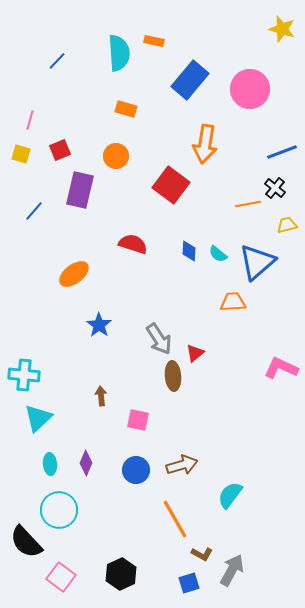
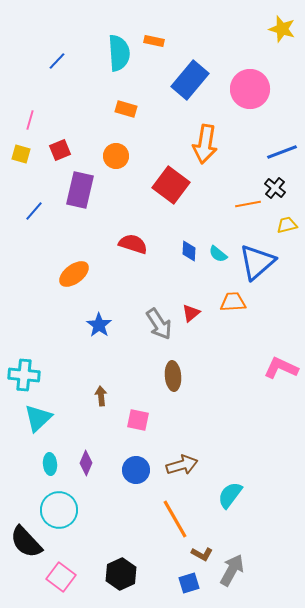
gray arrow at (159, 339): moved 15 px up
red triangle at (195, 353): moved 4 px left, 40 px up
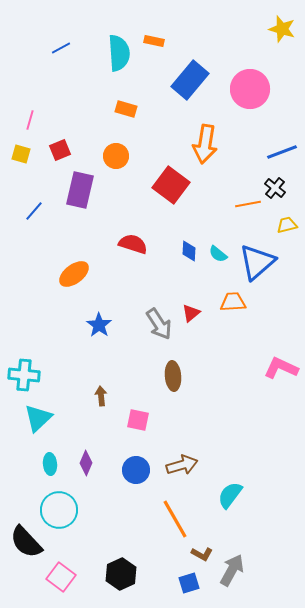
blue line at (57, 61): moved 4 px right, 13 px up; rotated 18 degrees clockwise
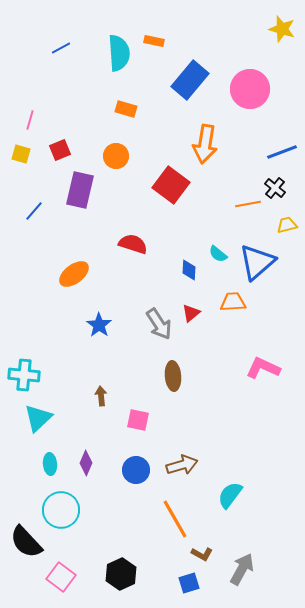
blue diamond at (189, 251): moved 19 px down
pink L-shape at (281, 368): moved 18 px left
cyan circle at (59, 510): moved 2 px right
gray arrow at (232, 570): moved 10 px right, 1 px up
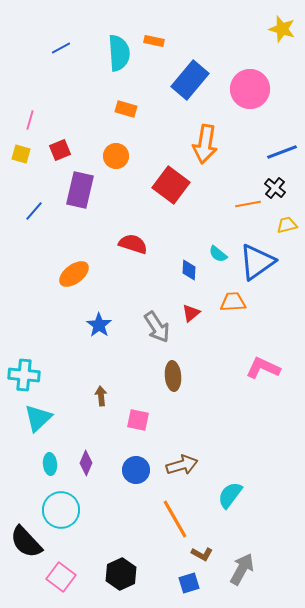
blue triangle at (257, 262): rotated 6 degrees clockwise
gray arrow at (159, 324): moved 2 px left, 3 px down
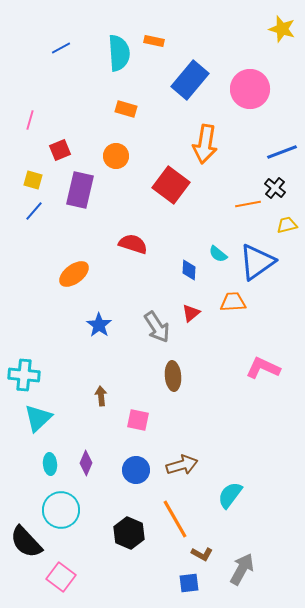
yellow square at (21, 154): moved 12 px right, 26 px down
black hexagon at (121, 574): moved 8 px right, 41 px up; rotated 12 degrees counterclockwise
blue square at (189, 583): rotated 10 degrees clockwise
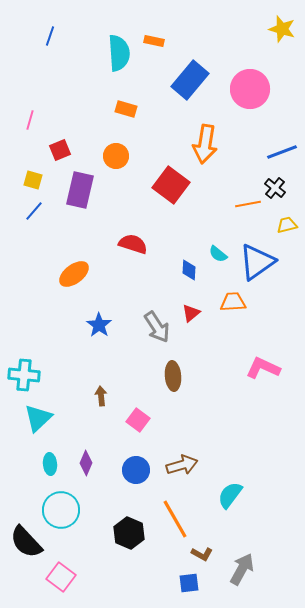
blue line at (61, 48): moved 11 px left, 12 px up; rotated 42 degrees counterclockwise
pink square at (138, 420): rotated 25 degrees clockwise
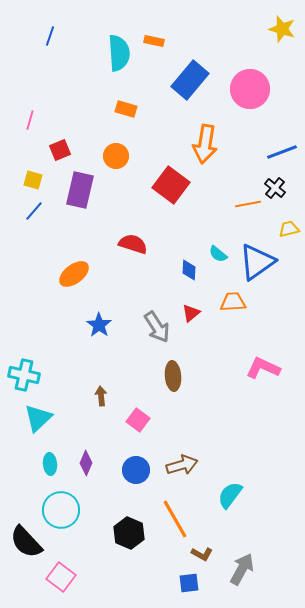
yellow trapezoid at (287, 225): moved 2 px right, 4 px down
cyan cross at (24, 375): rotated 8 degrees clockwise
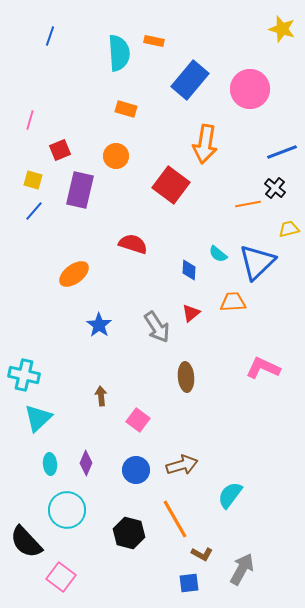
blue triangle at (257, 262): rotated 9 degrees counterclockwise
brown ellipse at (173, 376): moved 13 px right, 1 px down
cyan circle at (61, 510): moved 6 px right
black hexagon at (129, 533): rotated 8 degrees counterclockwise
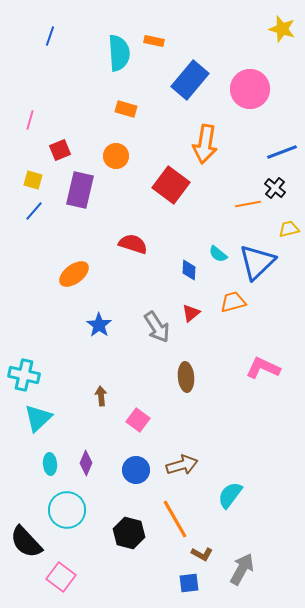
orange trapezoid at (233, 302): rotated 12 degrees counterclockwise
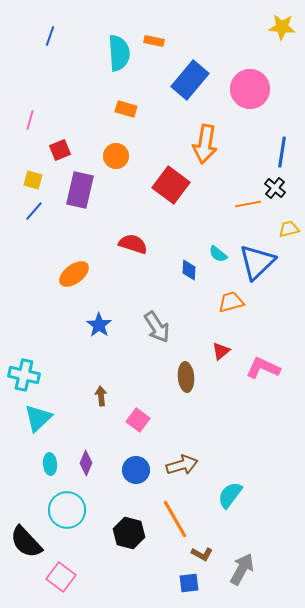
yellow star at (282, 29): moved 2 px up; rotated 12 degrees counterclockwise
blue line at (282, 152): rotated 60 degrees counterclockwise
orange trapezoid at (233, 302): moved 2 px left
red triangle at (191, 313): moved 30 px right, 38 px down
